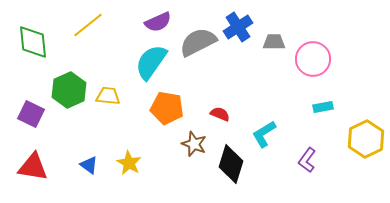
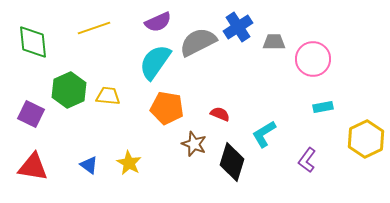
yellow line: moved 6 px right, 3 px down; rotated 20 degrees clockwise
cyan semicircle: moved 4 px right
black diamond: moved 1 px right, 2 px up
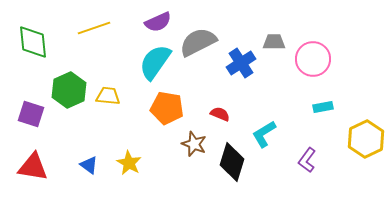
blue cross: moved 3 px right, 36 px down
purple square: rotated 8 degrees counterclockwise
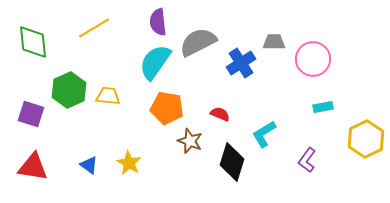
purple semicircle: rotated 108 degrees clockwise
yellow line: rotated 12 degrees counterclockwise
brown star: moved 4 px left, 3 px up
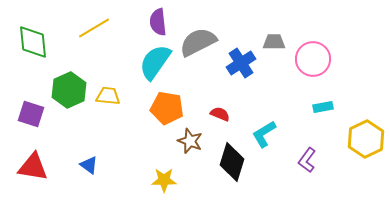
yellow star: moved 35 px right, 17 px down; rotated 30 degrees counterclockwise
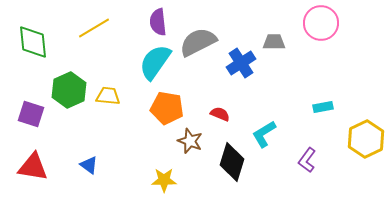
pink circle: moved 8 px right, 36 px up
